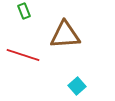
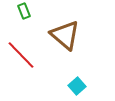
brown triangle: rotated 44 degrees clockwise
red line: moved 2 px left; rotated 28 degrees clockwise
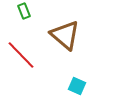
cyan square: rotated 24 degrees counterclockwise
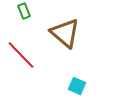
brown triangle: moved 2 px up
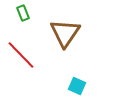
green rectangle: moved 1 px left, 2 px down
brown triangle: rotated 24 degrees clockwise
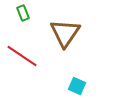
red line: moved 1 px right, 1 px down; rotated 12 degrees counterclockwise
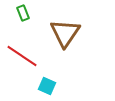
cyan square: moved 30 px left
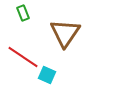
red line: moved 1 px right, 1 px down
cyan square: moved 11 px up
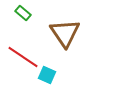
green rectangle: rotated 28 degrees counterclockwise
brown triangle: rotated 8 degrees counterclockwise
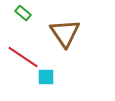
cyan square: moved 1 px left, 2 px down; rotated 24 degrees counterclockwise
